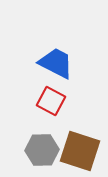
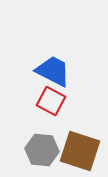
blue trapezoid: moved 3 px left, 8 px down
gray hexagon: rotated 8 degrees clockwise
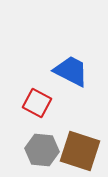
blue trapezoid: moved 18 px right
red square: moved 14 px left, 2 px down
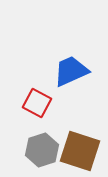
blue trapezoid: rotated 51 degrees counterclockwise
gray hexagon: rotated 24 degrees counterclockwise
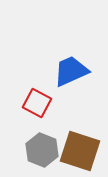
gray hexagon: rotated 20 degrees counterclockwise
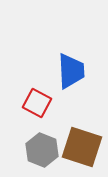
blue trapezoid: rotated 111 degrees clockwise
brown square: moved 2 px right, 4 px up
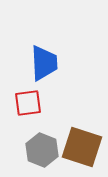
blue trapezoid: moved 27 px left, 8 px up
red square: moved 9 px left; rotated 36 degrees counterclockwise
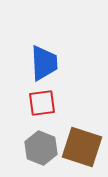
red square: moved 14 px right
gray hexagon: moved 1 px left, 2 px up
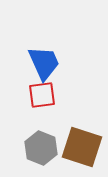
blue trapezoid: rotated 21 degrees counterclockwise
red square: moved 8 px up
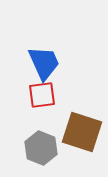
brown square: moved 15 px up
